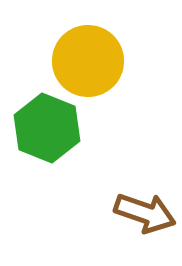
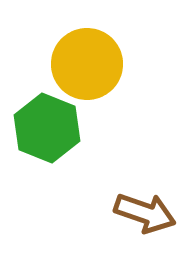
yellow circle: moved 1 px left, 3 px down
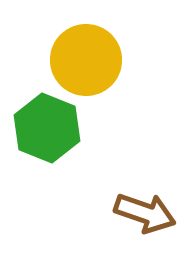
yellow circle: moved 1 px left, 4 px up
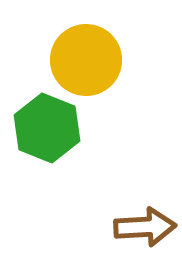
brown arrow: moved 14 px down; rotated 22 degrees counterclockwise
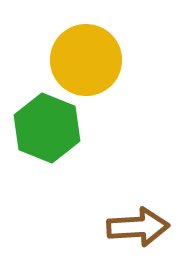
brown arrow: moved 7 px left
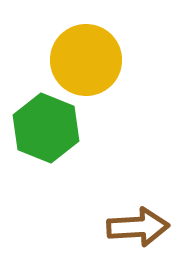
green hexagon: moved 1 px left
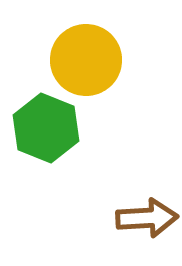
brown arrow: moved 9 px right, 9 px up
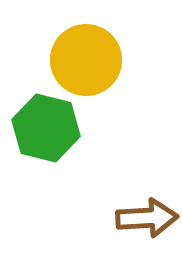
green hexagon: rotated 8 degrees counterclockwise
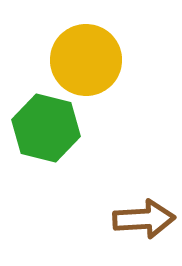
brown arrow: moved 3 px left, 1 px down
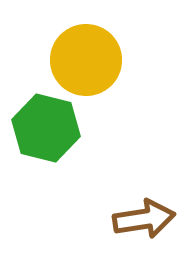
brown arrow: rotated 6 degrees counterclockwise
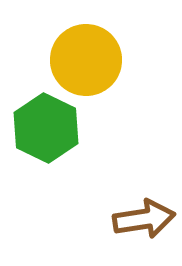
green hexagon: rotated 12 degrees clockwise
